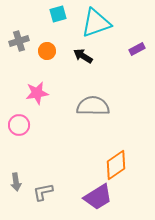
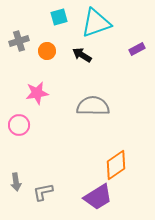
cyan square: moved 1 px right, 3 px down
black arrow: moved 1 px left, 1 px up
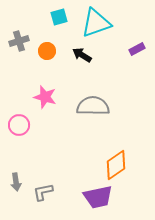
pink star: moved 8 px right, 4 px down; rotated 25 degrees clockwise
purple trapezoid: rotated 20 degrees clockwise
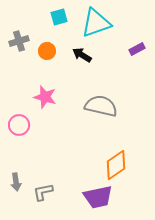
gray semicircle: moved 8 px right; rotated 12 degrees clockwise
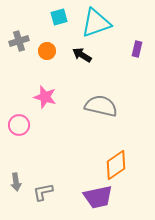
purple rectangle: rotated 49 degrees counterclockwise
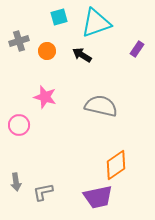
purple rectangle: rotated 21 degrees clockwise
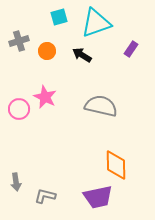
purple rectangle: moved 6 px left
pink star: rotated 10 degrees clockwise
pink circle: moved 16 px up
orange diamond: rotated 56 degrees counterclockwise
gray L-shape: moved 2 px right, 4 px down; rotated 25 degrees clockwise
